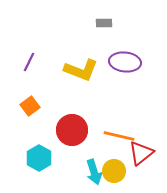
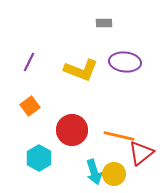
yellow circle: moved 3 px down
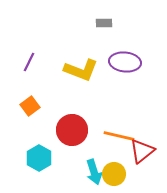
red triangle: moved 1 px right, 2 px up
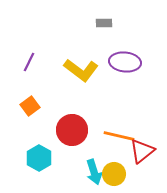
yellow L-shape: rotated 16 degrees clockwise
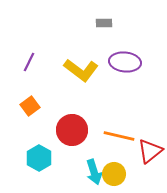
red triangle: moved 8 px right
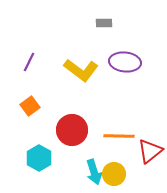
orange line: rotated 12 degrees counterclockwise
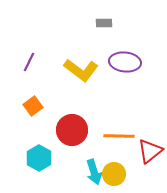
orange square: moved 3 px right
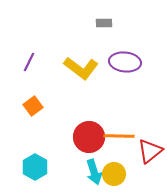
yellow L-shape: moved 2 px up
red circle: moved 17 px right, 7 px down
cyan hexagon: moved 4 px left, 9 px down
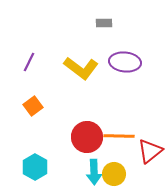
red circle: moved 2 px left
cyan arrow: rotated 15 degrees clockwise
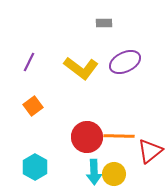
purple ellipse: rotated 32 degrees counterclockwise
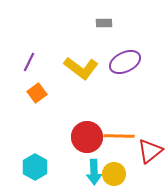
orange square: moved 4 px right, 13 px up
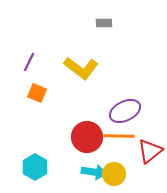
purple ellipse: moved 49 px down
orange square: rotated 30 degrees counterclockwise
cyan arrow: rotated 80 degrees counterclockwise
